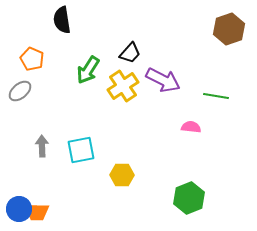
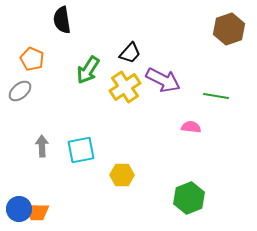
yellow cross: moved 2 px right, 1 px down
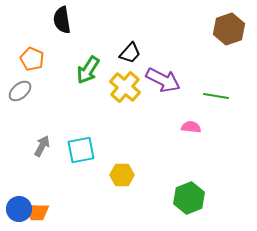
yellow cross: rotated 16 degrees counterclockwise
gray arrow: rotated 30 degrees clockwise
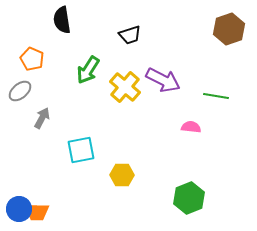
black trapezoid: moved 18 px up; rotated 30 degrees clockwise
gray arrow: moved 28 px up
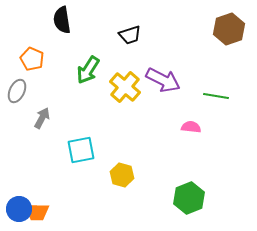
gray ellipse: moved 3 px left; rotated 25 degrees counterclockwise
yellow hexagon: rotated 15 degrees clockwise
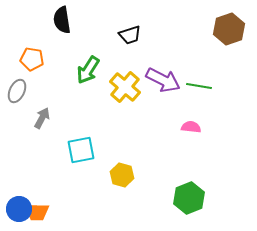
orange pentagon: rotated 15 degrees counterclockwise
green line: moved 17 px left, 10 px up
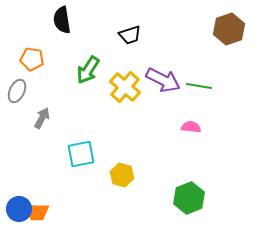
cyan square: moved 4 px down
